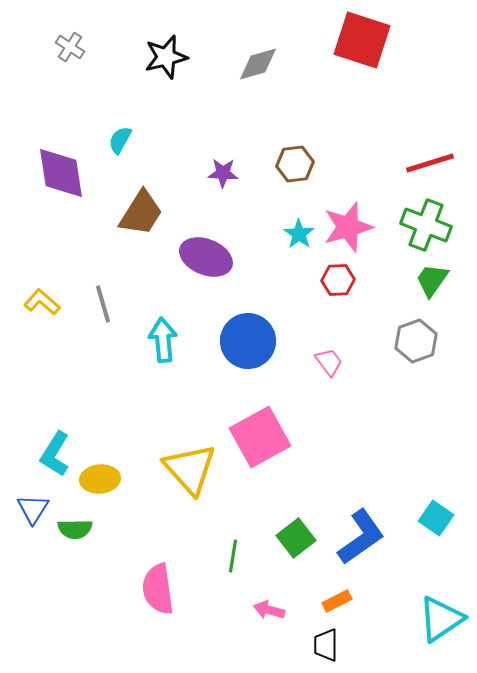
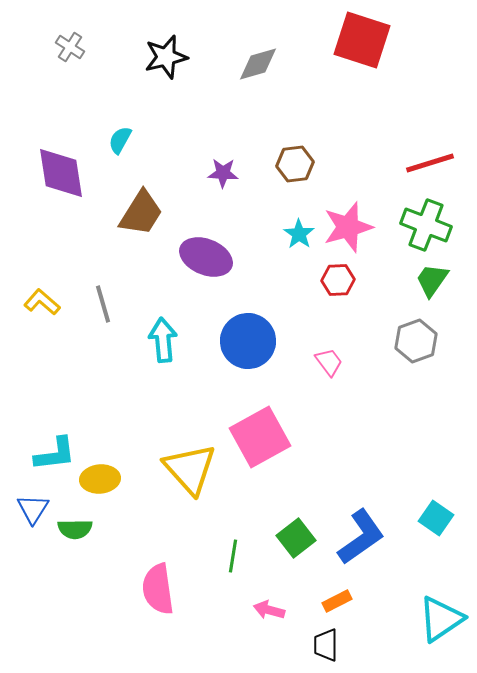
cyan L-shape: rotated 129 degrees counterclockwise
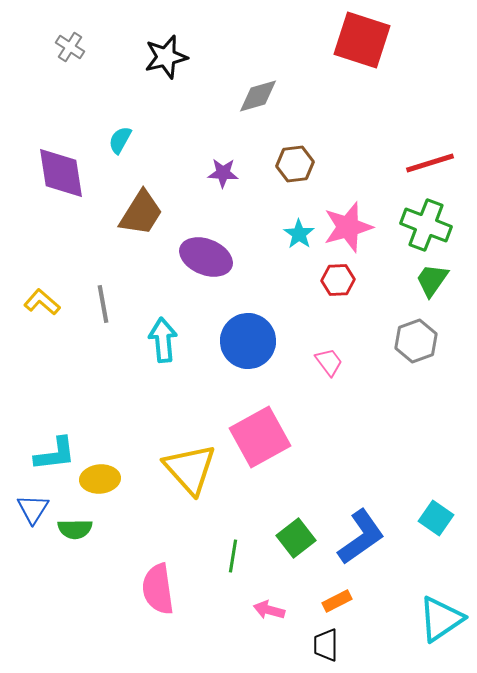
gray diamond: moved 32 px down
gray line: rotated 6 degrees clockwise
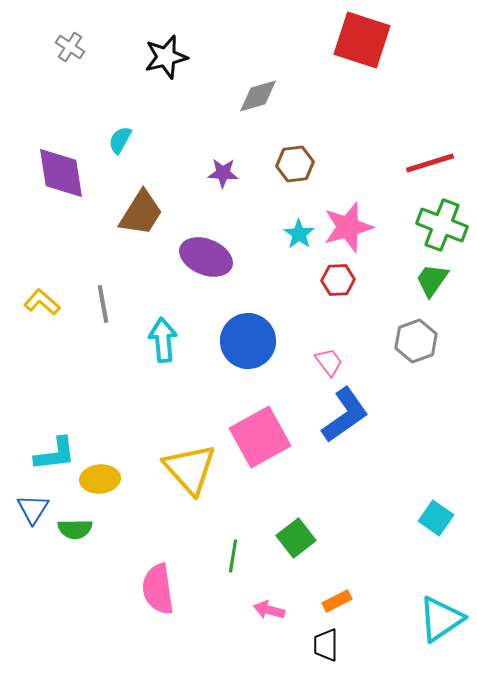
green cross: moved 16 px right
blue L-shape: moved 16 px left, 122 px up
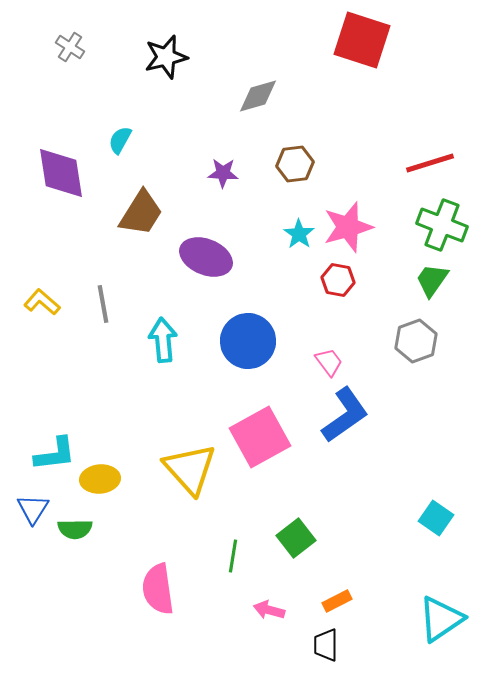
red hexagon: rotated 12 degrees clockwise
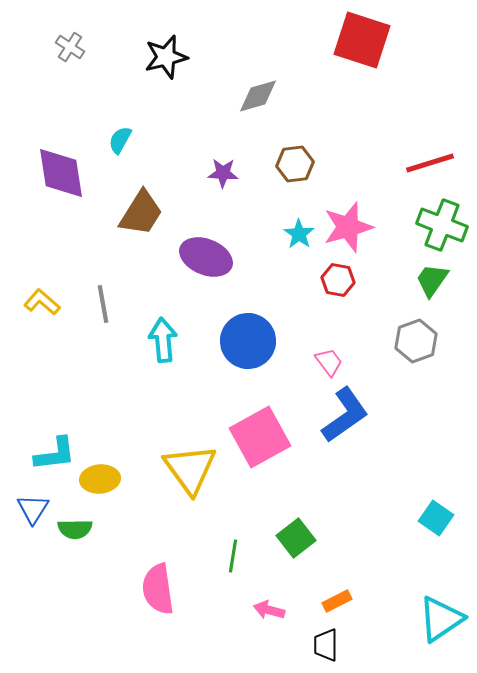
yellow triangle: rotated 6 degrees clockwise
